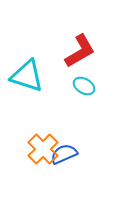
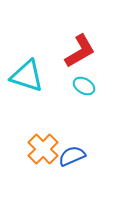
blue semicircle: moved 8 px right, 2 px down
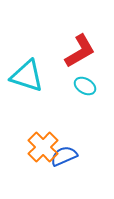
cyan ellipse: moved 1 px right
orange cross: moved 2 px up
blue semicircle: moved 8 px left
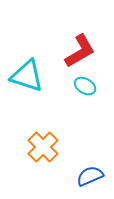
blue semicircle: moved 26 px right, 20 px down
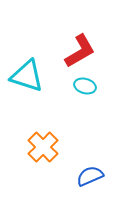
cyan ellipse: rotated 15 degrees counterclockwise
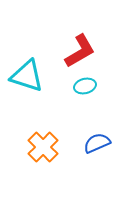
cyan ellipse: rotated 30 degrees counterclockwise
blue semicircle: moved 7 px right, 33 px up
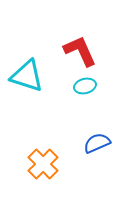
red L-shape: rotated 84 degrees counterclockwise
orange cross: moved 17 px down
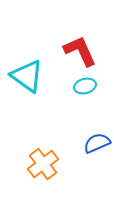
cyan triangle: rotated 18 degrees clockwise
orange cross: rotated 8 degrees clockwise
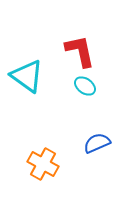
red L-shape: rotated 12 degrees clockwise
cyan ellipse: rotated 50 degrees clockwise
orange cross: rotated 24 degrees counterclockwise
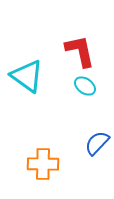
blue semicircle: rotated 24 degrees counterclockwise
orange cross: rotated 28 degrees counterclockwise
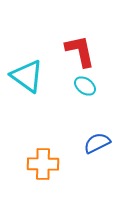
blue semicircle: rotated 20 degrees clockwise
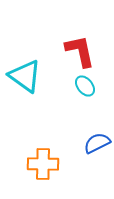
cyan triangle: moved 2 px left
cyan ellipse: rotated 15 degrees clockwise
